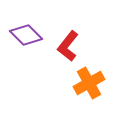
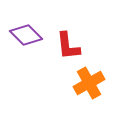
red L-shape: rotated 44 degrees counterclockwise
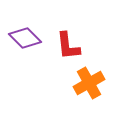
purple diamond: moved 1 px left, 3 px down
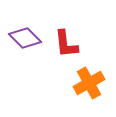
red L-shape: moved 2 px left, 2 px up
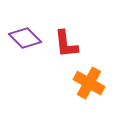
orange cross: rotated 32 degrees counterclockwise
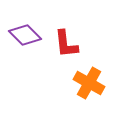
purple diamond: moved 3 px up
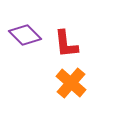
orange cross: moved 18 px left; rotated 12 degrees clockwise
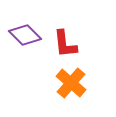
red L-shape: moved 1 px left
